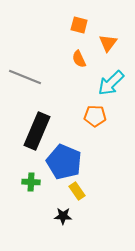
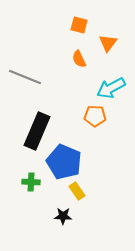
cyan arrow: moved 5 px down; rotated 16 degrees clockwise
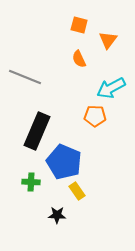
orange triangle: moved 3 px up
black star: moved 6 px left, 1 px up
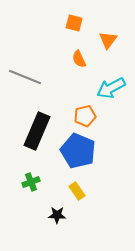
orange square: moved 5 px left, 2 px up
orange pentagon: moved 10 px left; rotated 15 degrees counterclockwise
blue pentagon: moved 14 px right, 11 px up
green cross: rotated 24 degrees counterclockwise
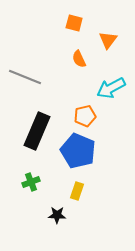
yellow rectangle: rotated 54 degrees clockwise
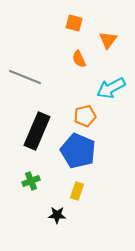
green cross: moved 1 px up
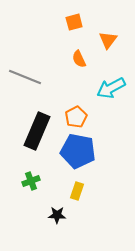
orange square: moved 1 px up; rotated 30 degrees counterclockwise
orange pentagon: moved 9 px left, 1 px down; rotated 15 degrees counterclockwise
blue pentagon: rotated 12 degrees counterclockwise
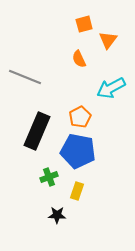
orange square: moved 10 px right, 2 px down
orange pentagon: moved 4 px right
green cross: moved 18 px right, 4 px up
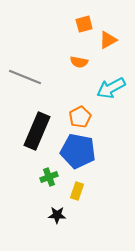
orange triangle: rotated 24 degrees clockwise
orange semicircle: moved 3 px down; rotated 54 degrees counterclockwise
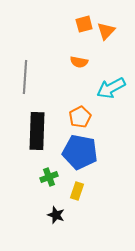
orange triangle: moved 2 px left, 9 px up; rotated 18 degrees counterclockwise
gray line: rotated 72 degrees clockwise
black rectangle: rotated 21 degrees counterclockwise
blue pentagon: moved 2 px right, 1 px down
black star: moved 1 px left; rotated 18 degrees clockwise
